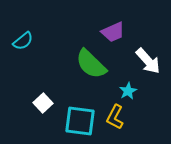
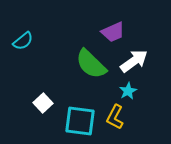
white arrow: moved 14 px left; rotated 84 degrees counterclockwise
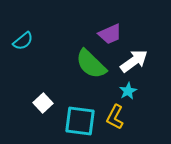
purple trapezoid: moved 3 px left, 2 px down
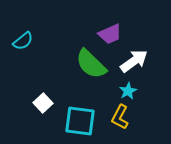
yellow L-shape: moved 5 px right
